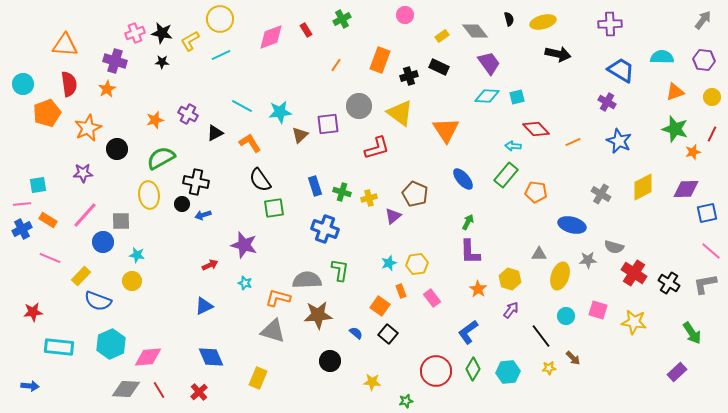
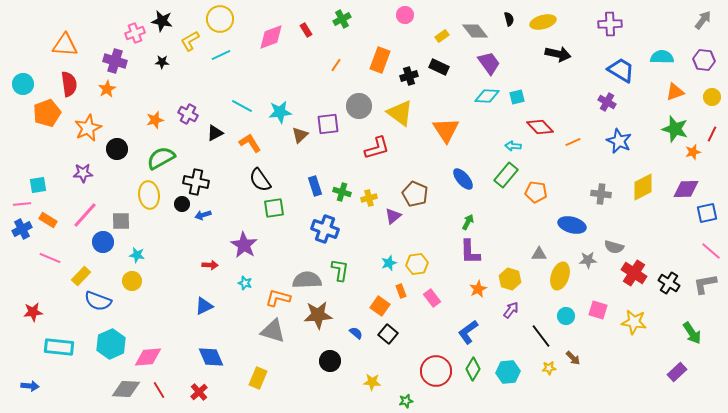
black star at (162, 33): moved 12 px up
red diamond at (536, 129): moved 4 px right, 2 px up
gray cross at (601, 194): rotated 24 degrees counterclockwise
purple star at (244, 245): rotated 16 degrees clockwise
red arrow at (210, 265): rotated 28 degrees clockwise
orange star at (478, 289): rotated 12 degrees clockwise
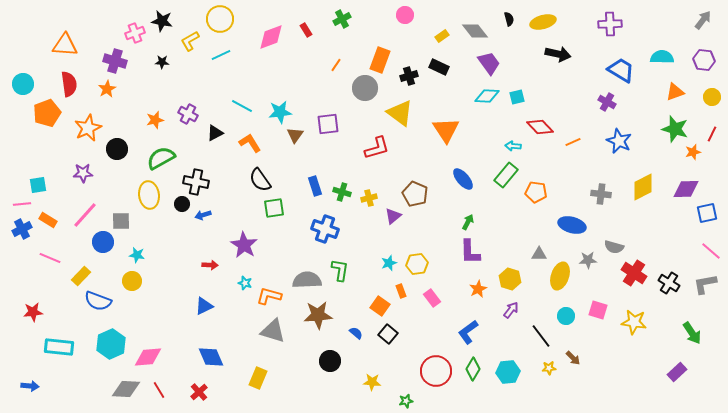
gray circle at (359, 106): moved 6 px right, 18 px up
brown triangle at (300, 135): moved 5 px left; rotated 12 degrees counterclockwise
orange L-shape at (278, 298): moved 9 px left, 2 px up
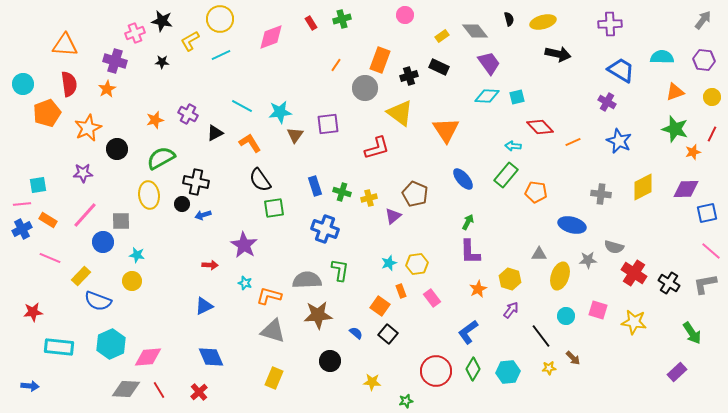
green cross at (342, 19): rotated 12 degrees clockwise
red rectangle at (306, 30): moved 5 px right, 7 px up
yellow rectangle at (258, 378): moved 16 px right
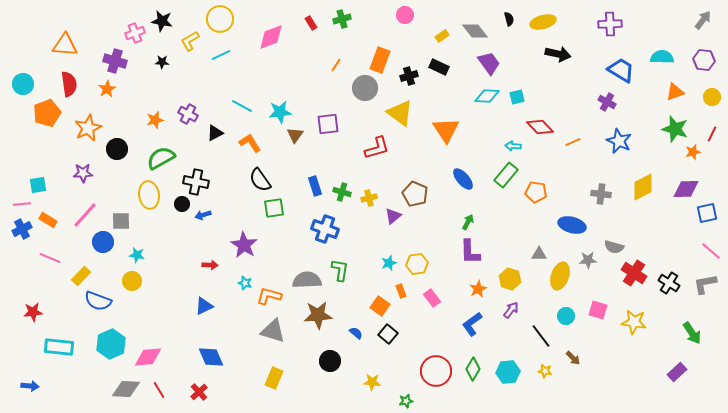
blue L-shape at (468, 332): moved 4 px right, 8 px up
yellow star at (549, 368): moved 4 px left, 3 px down; rotated 16 degrees clockwise
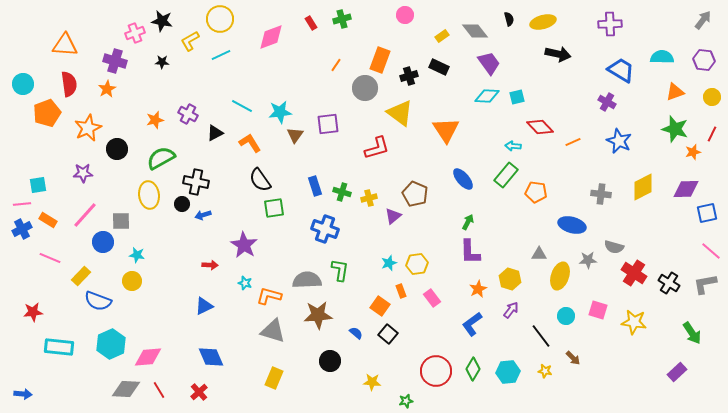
blue arrow at (30, 386): moved 7 px left, 8 px down
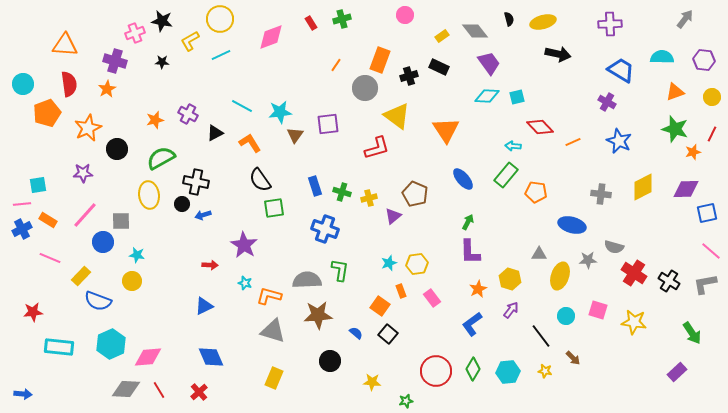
gray arrow at (703, 20): moved 18 px left, 1 px up
yellow triangle at (400, 113): moved 3 px left, 3 px down
black cross at (669, 283): moved 2 px up
